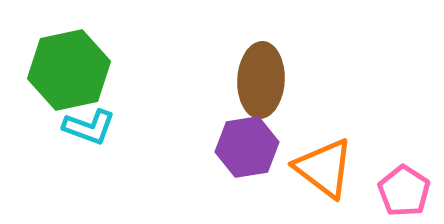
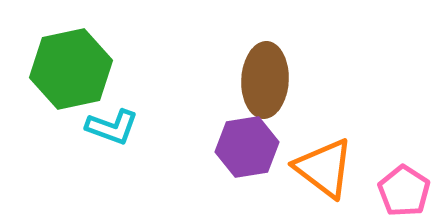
green hexagon: moved 2 px right, 1 px up
brown ellipse: moved 4 px right
cyan L-shape: moved 23 px right
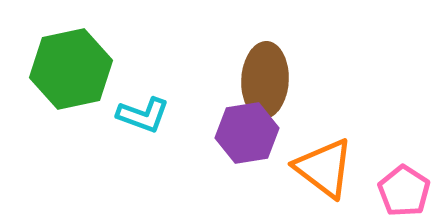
cyan L-shape: moved 31 px right, 12 px up
purple hexagon: moved 14 px up
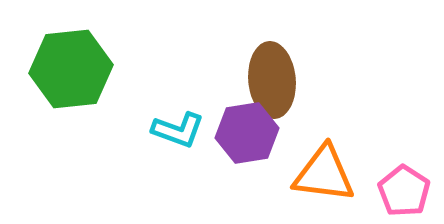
green hexagon: rotated 6 degrees clockwise
brown ellipse: moved 7 px right; rotated 8 degrees counterclockwise
cyan L-shape: moved 35 px right, 15 px down
orange triangle: moved 6 px down; rotated 30 degrees counterclockwise
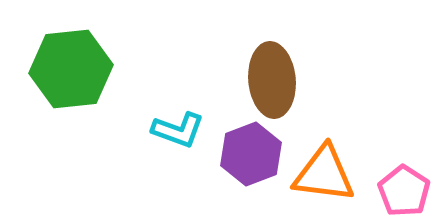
purple hexagon: moved 4 px right, 21 px down; rotated 12 degrees counterclockwise
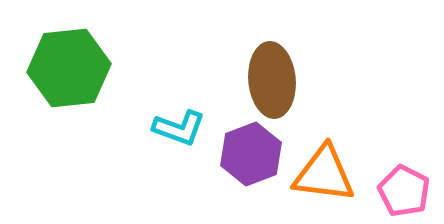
green hexagon: moved 2 px left, 1 px up
cyan L-shape: moved 1 px right, 2 px up
pink pentagon: rotated 6 degrees counterclockwise
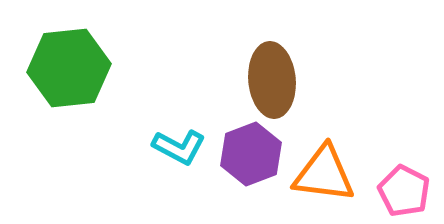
cyan L-shape: moved 19 px down; rotated 8 degrees clockwise
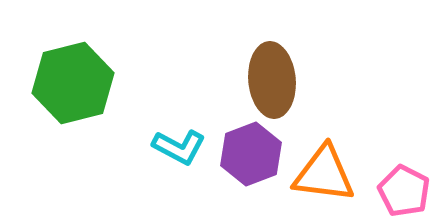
green hexagon: moved 4 px right, 15 px down; rotated 8 degrees counterclockwise
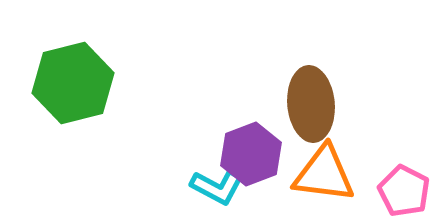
brown ellipse: moved 39 px right, 24 px down
cyan L-shape: moved 38 px right, 40 px down
